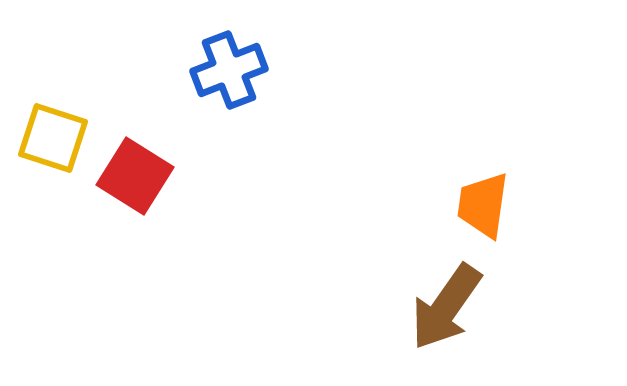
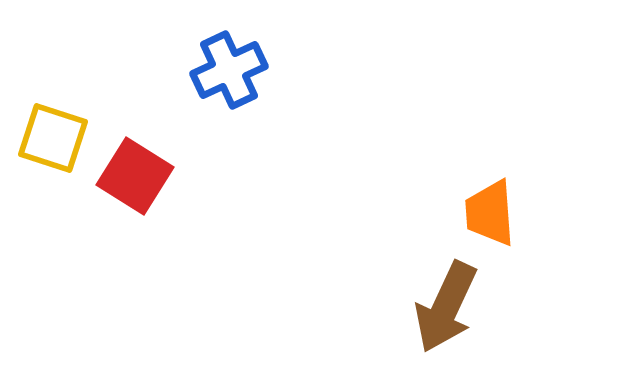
blue cross: rotated 4 degrees counterclockwise
orange trapezoid: moved 7 px right, 8 px down; rotated 12 degrees counterclockwise
brown arrow: rotated 10 degrees counterclockwise
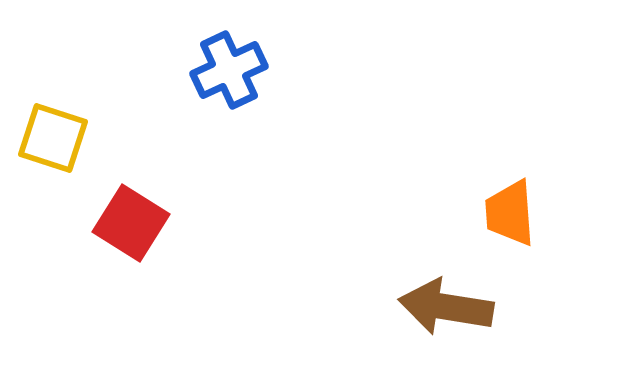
red square: moved 4 px left, 47 px down
orange trapezoid: moved 20 px right
brown arrow: rotated 74 degrees clockwise
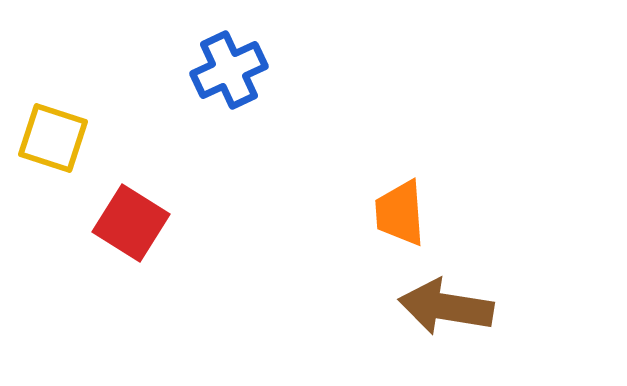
orange trapezoid: moved 110 px left
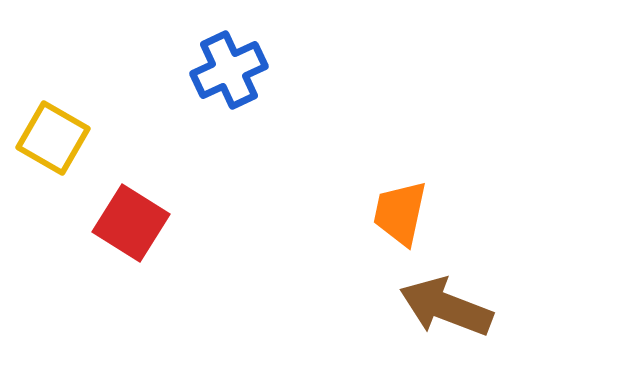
yellow square: rotated 12 degrees clockwise
orange trapezoid: rotated 16 degrees clockwise
brown arrow: rotated 12 degrees clockwise
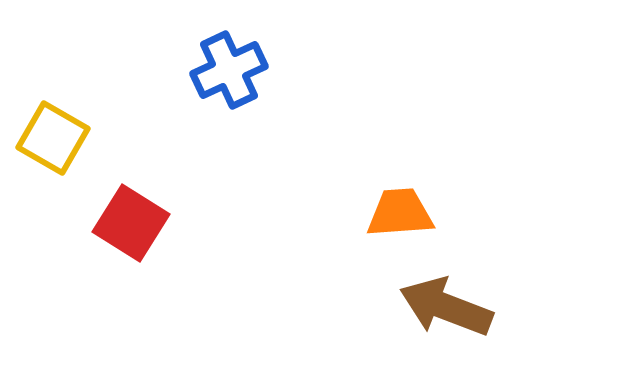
orange trapezoid: rotated 74 degrees clockwise
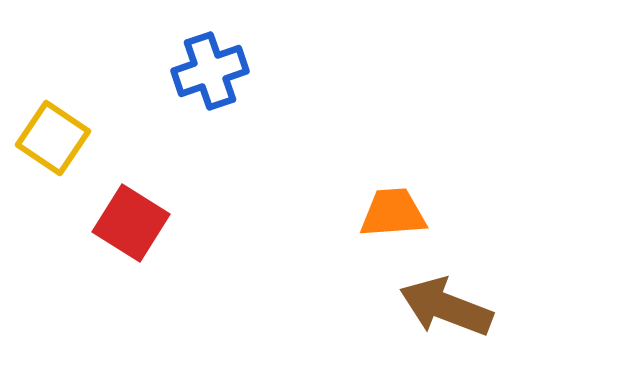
blue cross: moved 19 px left, 1 px down; rotated 6 degrees clockwise
yellow square: rotated 4 degrees clockwise
orange trapezoid: moved 7 px left
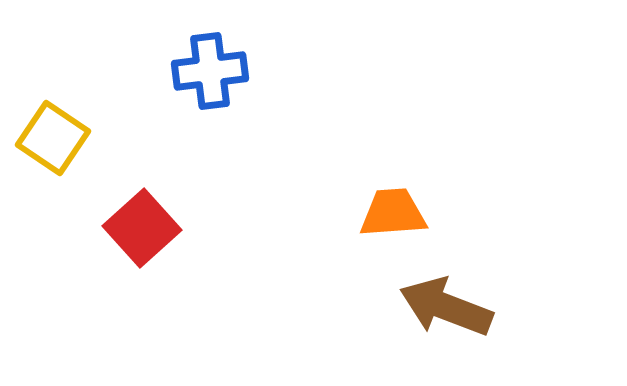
blue cross: rotated 12 degrees clockwise
red square: moved 11 px right, 5 px down; rotated 16 degrees clockwise
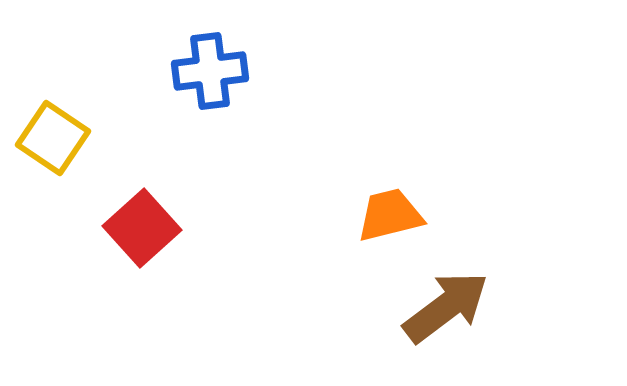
orange trapezoid: moved 3 px left, 2 px down; rotated 10 degrees counterclockwise
brown arrow: rotated 122 degrees clockwise
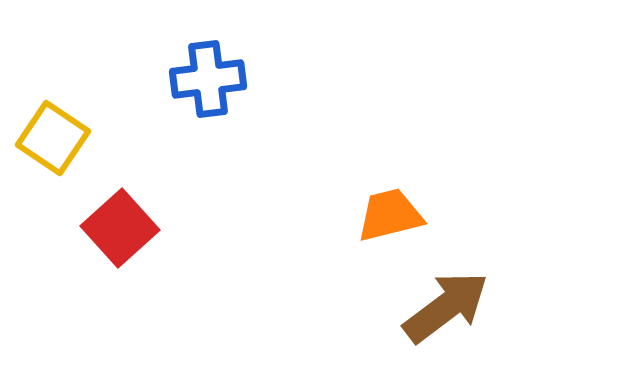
blue cross: moved 2 px left, 8 px down
red square: moved 22 px left
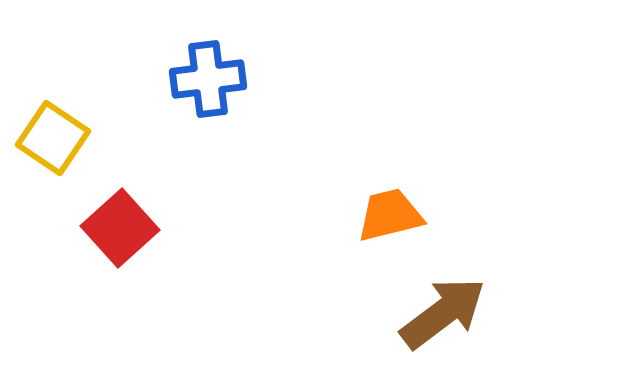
brown arrow: moved 3 px left, 6 px down
